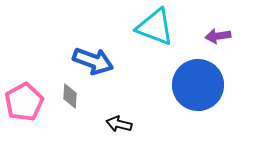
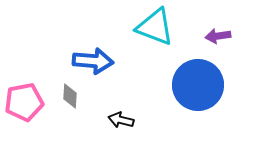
blue arrow: rotated 15 degrees counterclockwise
pink pentagon: rotated 18 degrees clockwise
black arrow: moved 2 px right, 4 px up
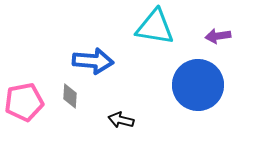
cyan triangle: rotated 12 degrees counterclockwise
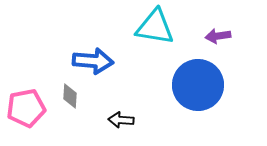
pink pentagon: moved 2 px right, 6 px down
black arrow: rotated 10 degrees counterclockwise
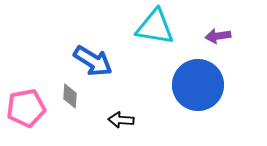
blue arrow: rotated 27 degrees clockwise
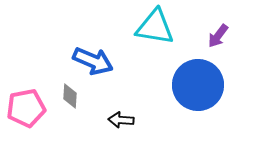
purple arrow: rotated 45 degrees counterclockwise
blue arrow: rotated 9 degrees counterclockwise
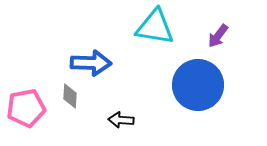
blue arrow: moved 2 px left, 2 px down; rotated 21 degrees counterclockwise
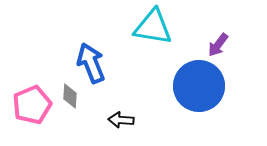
cyan triangle: moved 2 px left
purple arrow: moved 9 px down
blue arrow: rotated 114 degrees counterclockwise
blue circle: moved 1 px right, 1 px down
pink pentagon: moved 6 px right, 3 px up; rotated 12 degrees counterclockwise
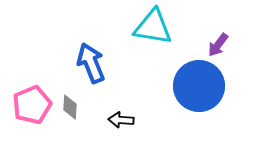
gray diamond: moved 11 px down
